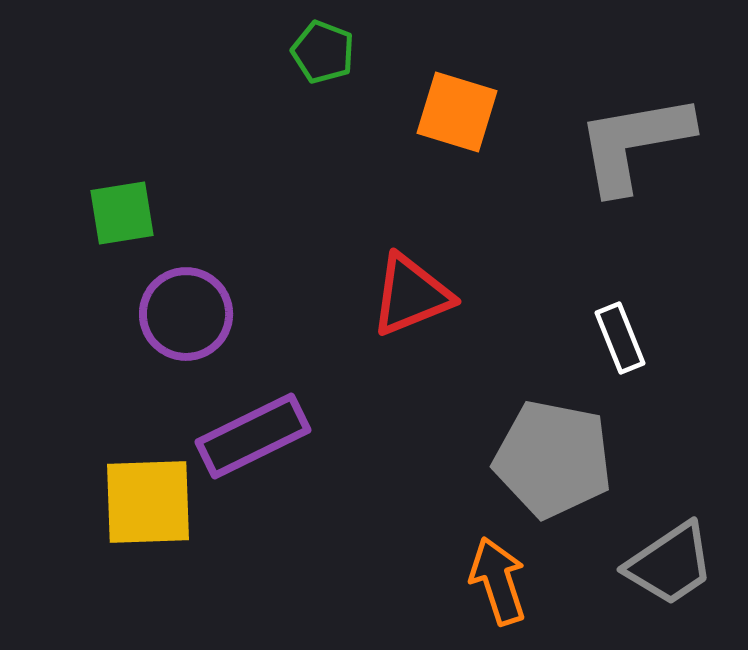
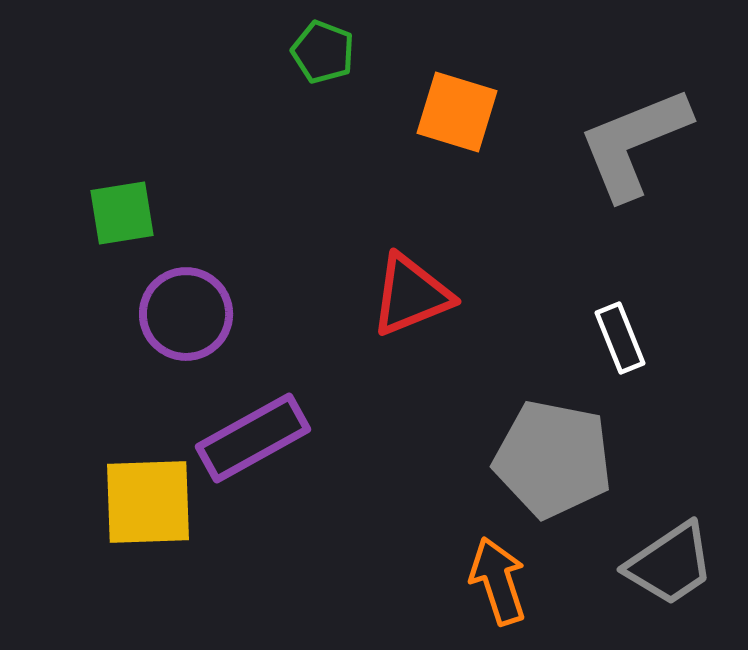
gray L-shape: rotated 12 degrees counterclockwise
purple rectangle: moved 2 px down; rotated 3 degrees counterclockwise
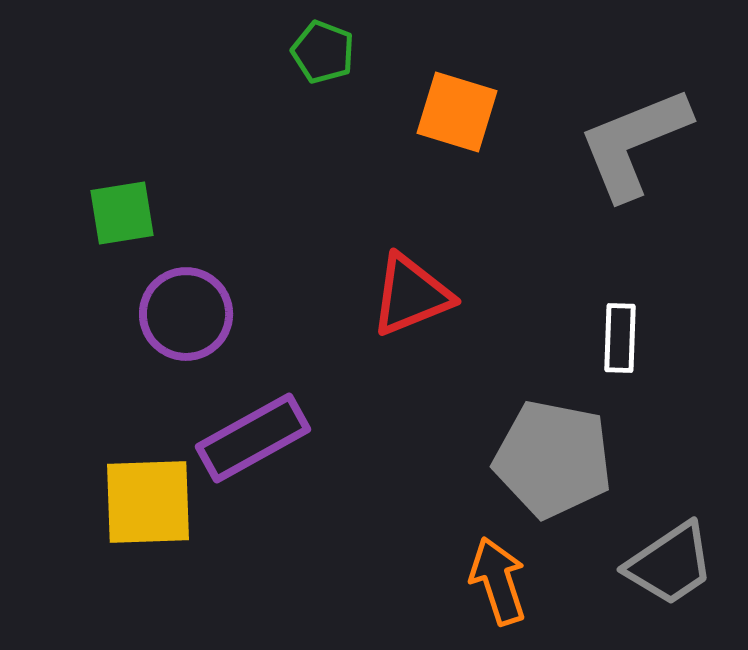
white rectangle: rotated 24 degrees clockwise
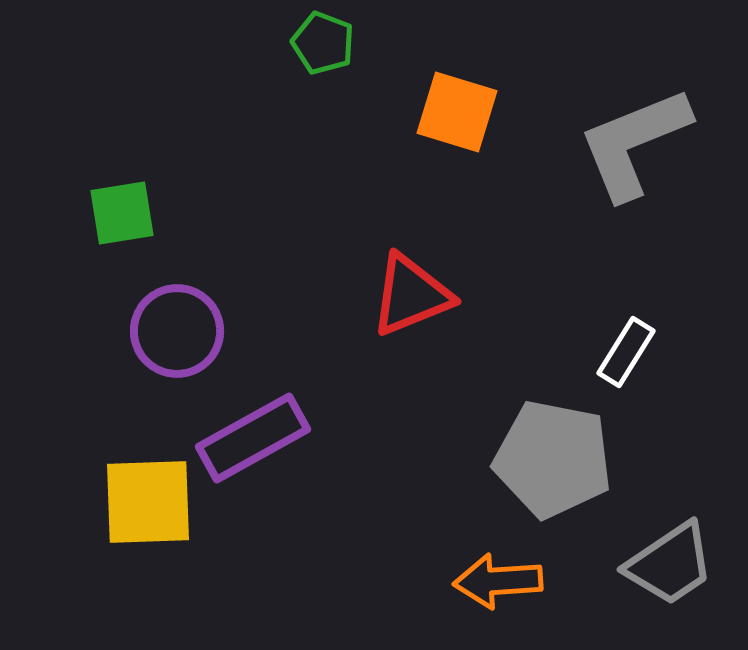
green pentagon: moved 9 px up
purple circle: moved 9 px left, 17 px down
white rectangle: moved 6 px right, 14 px down; rotated 30 degrees clockwise
orange arrow: rotated 76 degrees counterclockwise
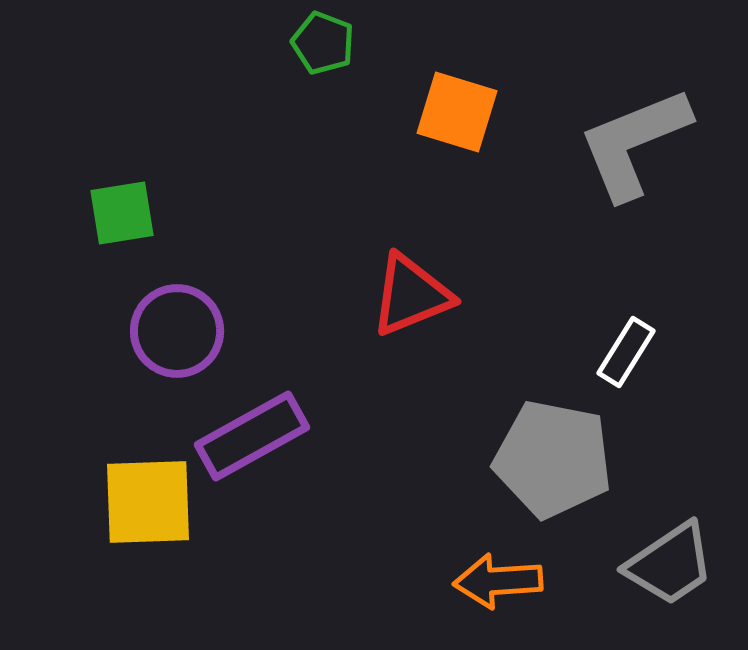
purple rectangle: moved 1 px left, 2 px up
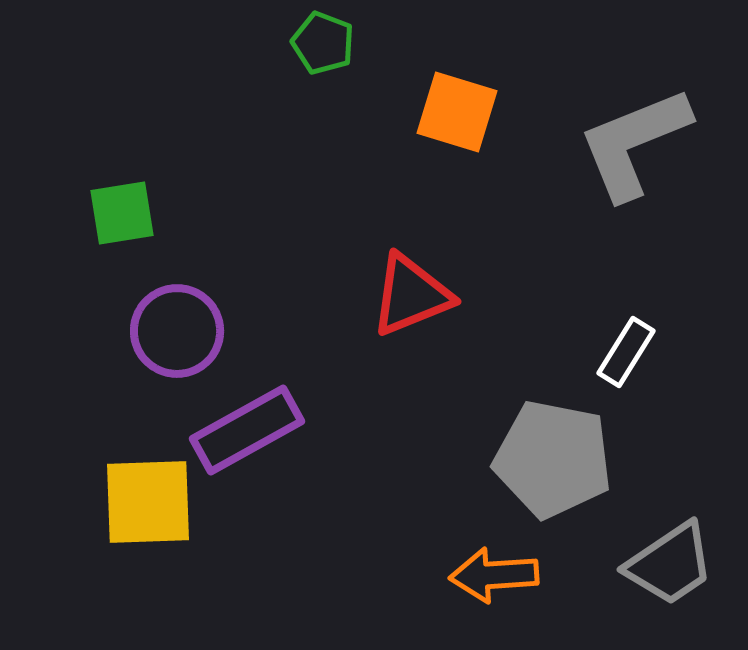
purple rectangle: moved 5 px left, 6 px up
orange arrow: moved 4 px left, 6 px up
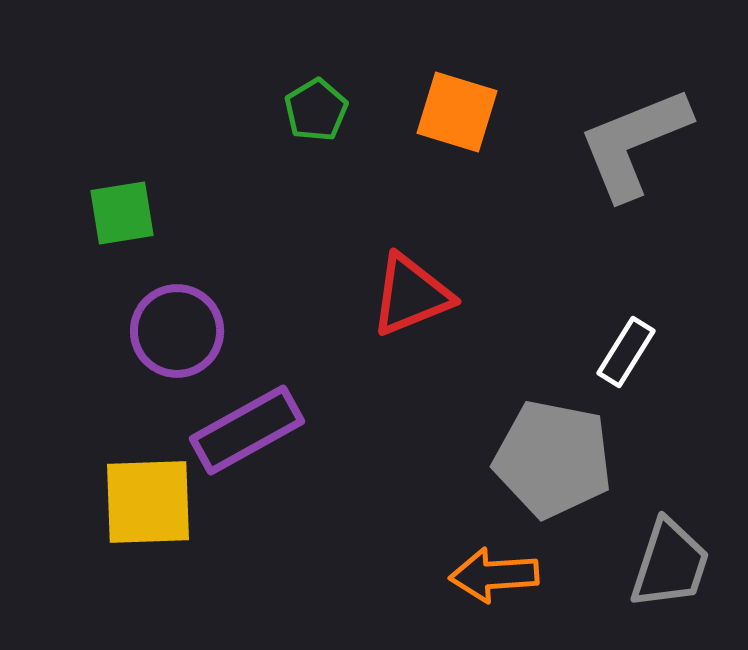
green pentagon: moved 7 px left, 67 px down; rotated 20 degrees clockwise
gray trapezoid: rotated 38 degrees counterclockwise
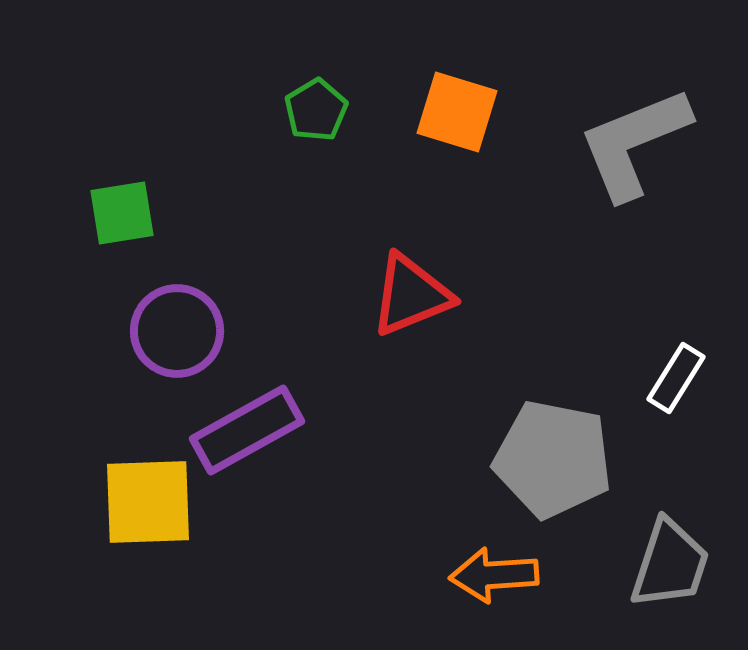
white rectangle: moved 50 px right, 26 px down
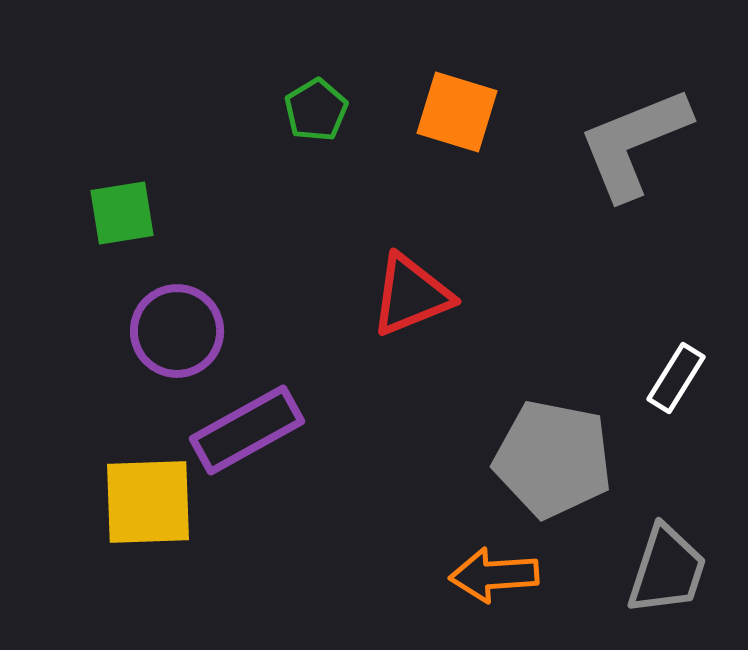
gray trapezoid: moved 3 px left, 6 px down
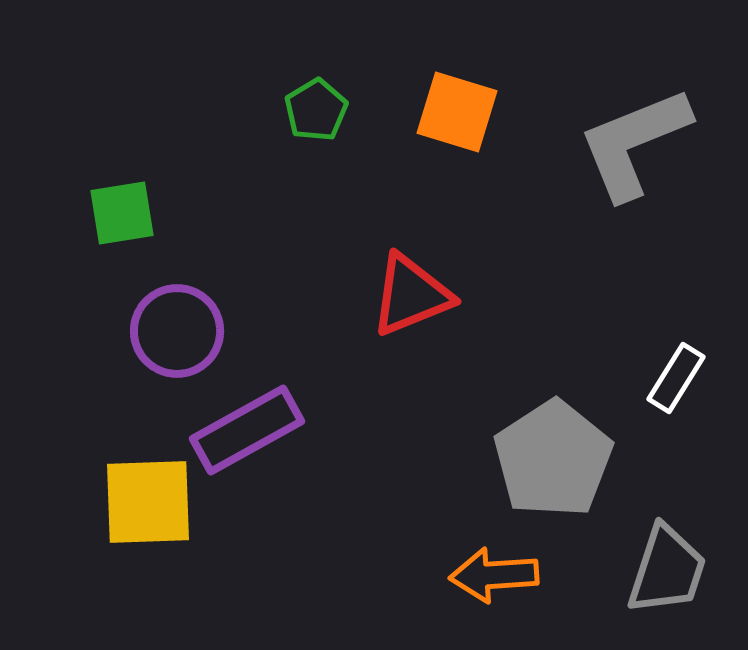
gray pentagon: rotated 28 degrees clockwise
